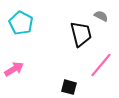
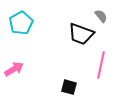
gray semicircle: rotated 24 degrees clockwise
cyan pentagon: rotated 15 degrees clockwise
black trapezoid: rotated 124 degrees clockwise
pink line: rotated 28 degrees counterclockwise
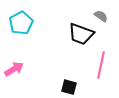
gray semicircle: rotated 16 degrees counterclockwise
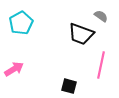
black square: moved 1 px up
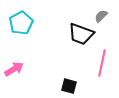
gray semicircle: rotated 80 degrees counterclockwise
pink line: moved 1 px right, 2 px up
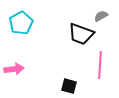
gray semicircle: rotated 16 degrees clockwise
pink line: moved 2 px left, 2 px down; rotated 8 degrees counterclockwise
pink arrow: rotated 24 degrees clockwise
